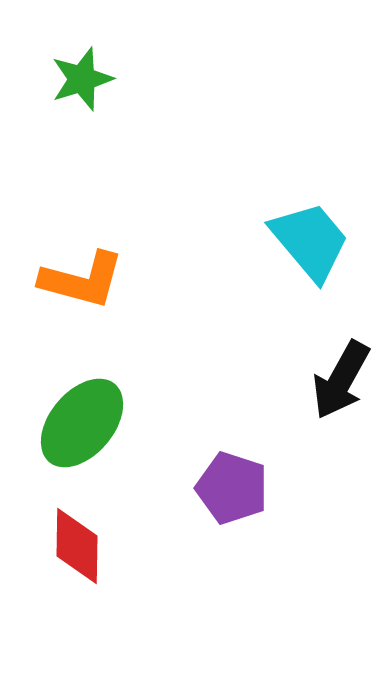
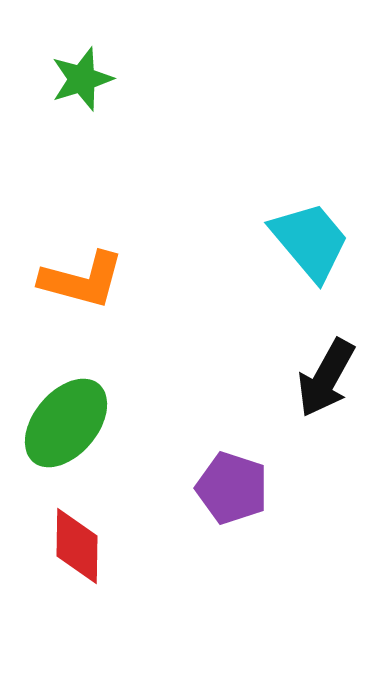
black arrow: moved 15 px left, 2 px up
green ellipse: moved 16 px left
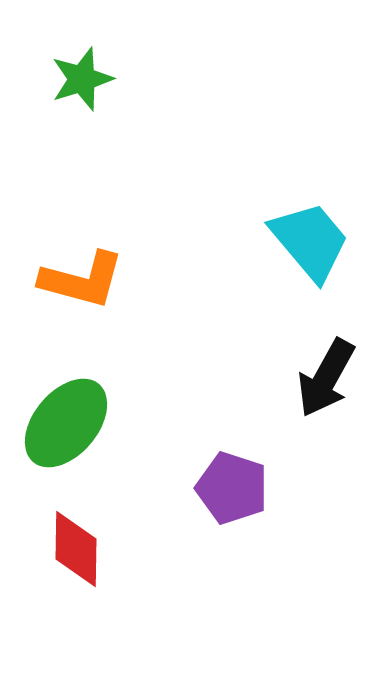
red diamond: moved 1 px left, 3 px down
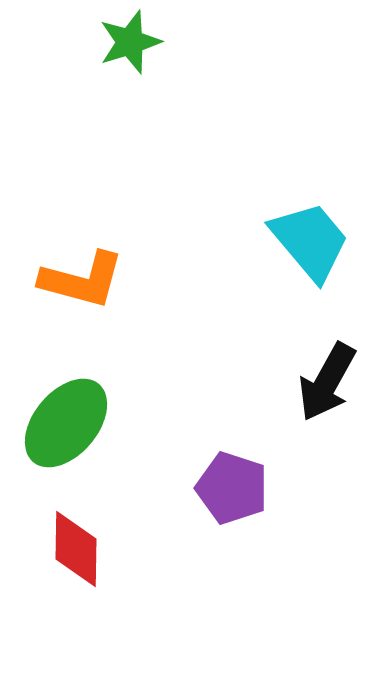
green star: moved 48 px right, 37 px up
black arrow: moved 1 px right, 4 px down
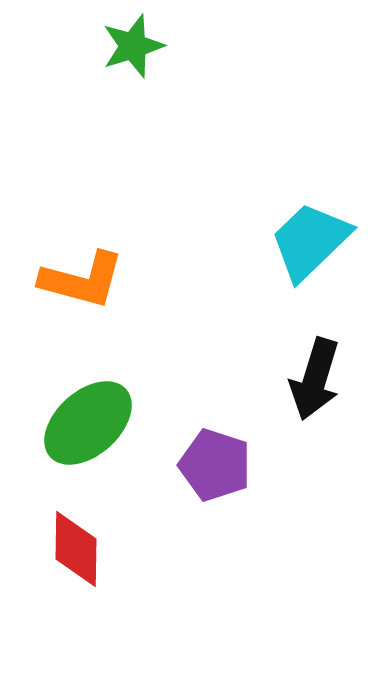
green star: moved 3 px right, 4 px down
cyan trapezoid: rotated 94 degrees counterclockwise
black arrow: moved 12 px left, 3 px up; rotated 12 degrees counterclockwise
green ellipse: moved 22 px right; rotated 8 degrees clockwise
purple pentagon: moved 17 px left, 23 px up
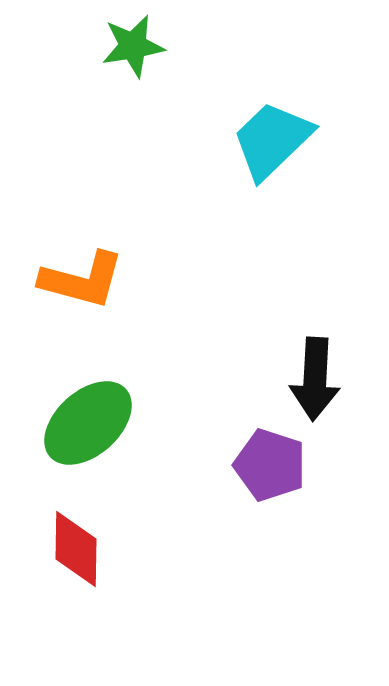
green star: rotated 8 degrees clockwise
cyan trapezoid: moved 38 px left, 101 px up
black arrow: rotated 14 degrees counterclockwise
purple pentagon: moved 55 px right
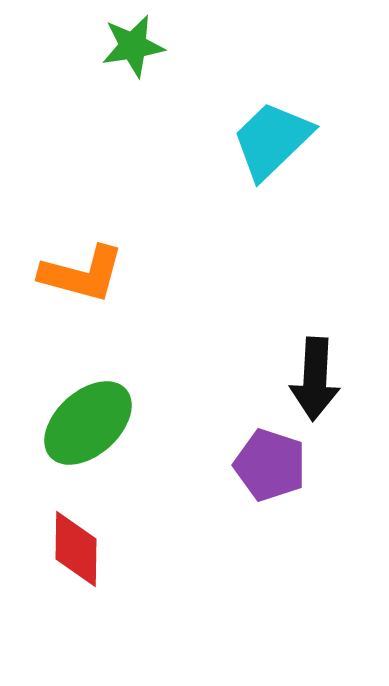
orange L-shape: moved 6 px up
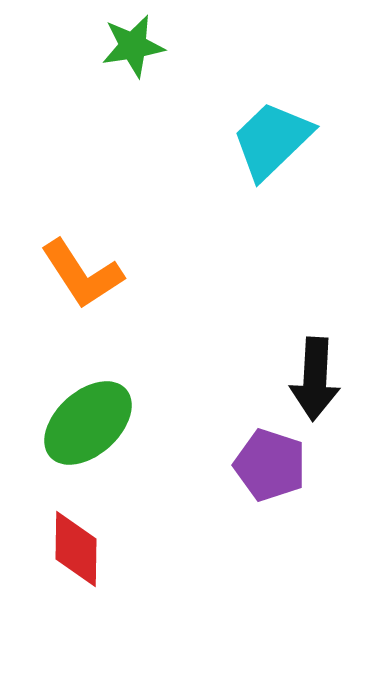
orange L-shape: rotated 42 degrees clockwise
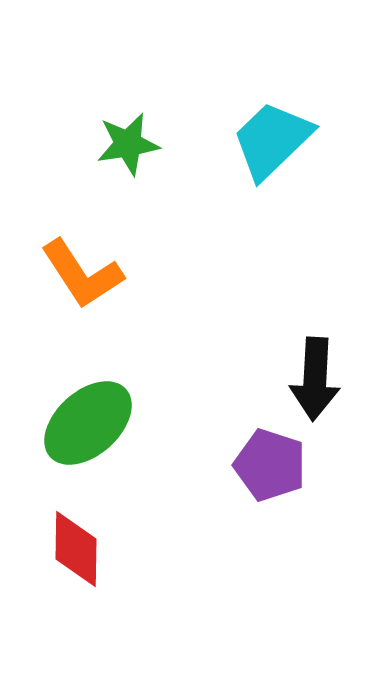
green star: moved 5 px left, 98 px down
